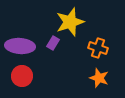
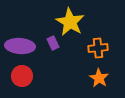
yellow star: rotated 24 degrees counterclockwise
purple rectangle: rotated 56 degrees counterclockwise
orange cross: rotated 24 degrees counterclockwise
orange star: rotated 12 degrees clockwise
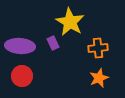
orange star: rotated 18 degrees clockwise
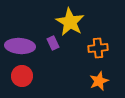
orange star: moved 3 px down
